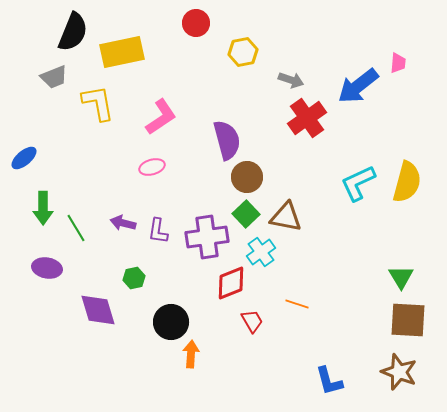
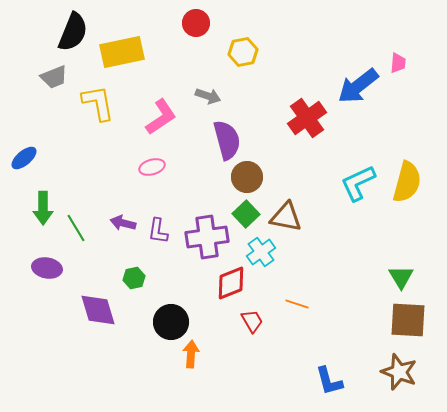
gray arrow: moved 83 px left, 16 px down
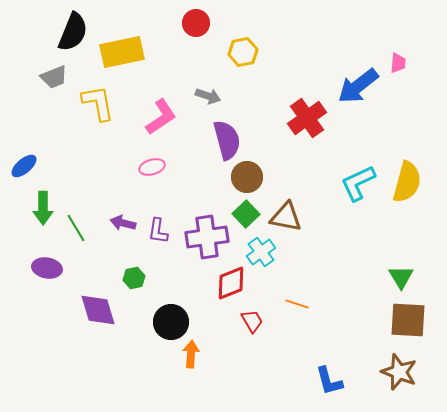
blue ellipse: moved 8 px down
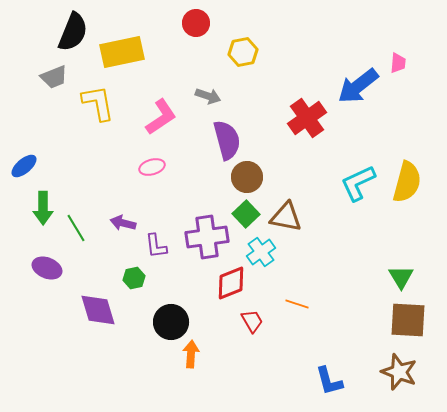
purple L-shape: moved 2 px left, 15 px down; rotated 16 degrees counterclockwise
purple ellipse: rotated 12 degrees clockwise
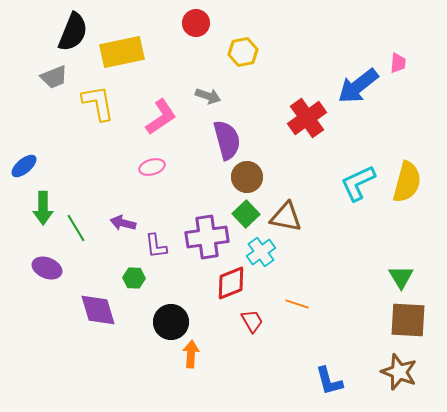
green hexagon: rotated 15 degrees clockwise
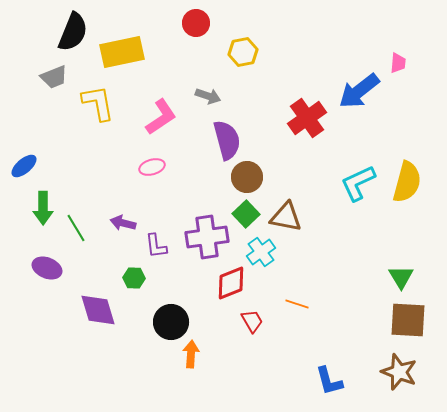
blue arrow: moved 1 px right, 5 px down
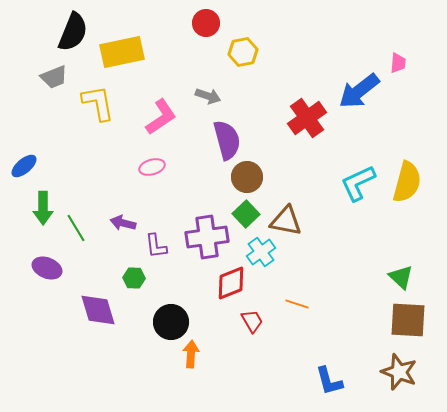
red circle: moved 10 px right
brown triangle: moved 4 px down
green triangle: rotated 16 degrees counterclockwise
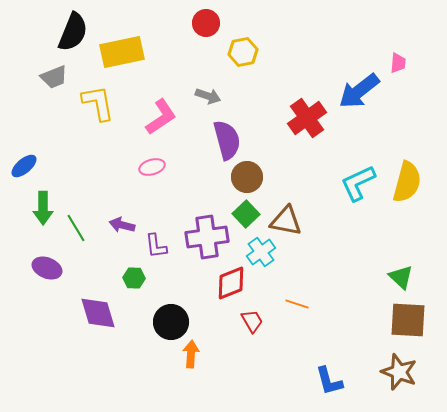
purple arrow: moved 1 px left, 2 px down
purple diamond: moved 3 px down
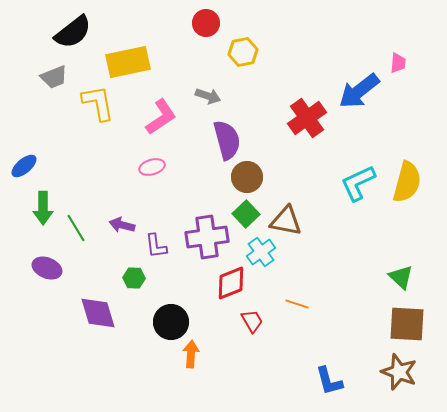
black semicircle: rotated 30 degrees clockwise
yellow rectangle: moved 6 px right, 10 px down
brown square: moved 1 px left, 4 px down
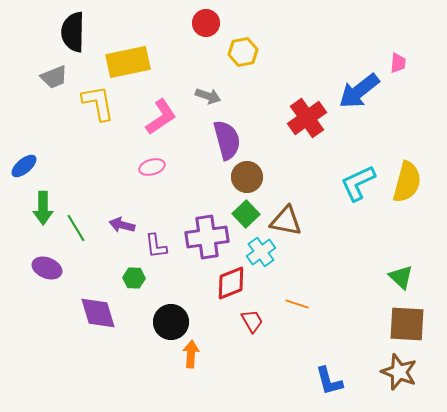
black semicircle: rotated 129 degrees clockwise
